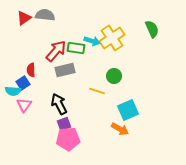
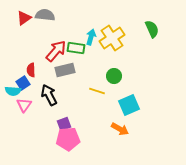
cyan arrow: moved 1 px left, 4 px up; rotated 91 degrees counterclockwise
black arrow: moved 10 px left, 9 px up
cyan square: moved 1 px right, 5 px up
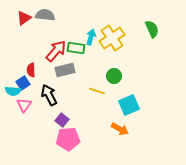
purple square: moved 2 px left, 4 px up; rotated 32 degrees counterclockwise
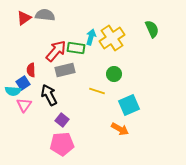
green circle: moved 2 px up
pink pentagon: moved 6 px left, 5 px down
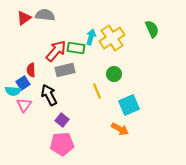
yellow line: rotated 49 degrees clockwise
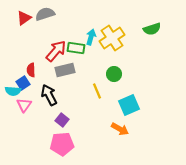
gray semicircle: moved 1 px up; rotated 24 degrees counterclockwise
green semicircle: rotated 96 degrees clockwise
